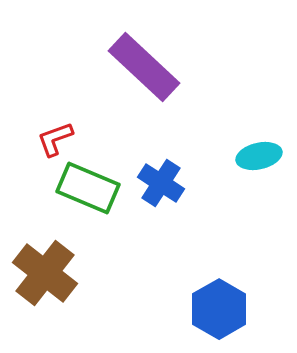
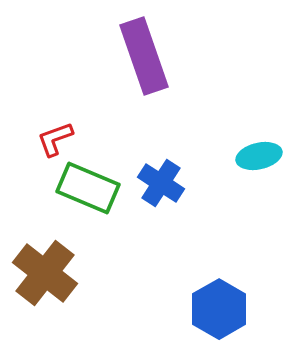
purple rectangle: moved 11 px up; rotated 28 degrees clockwise
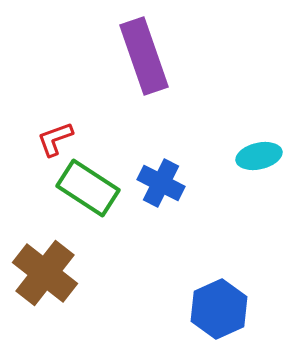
blue cross: rotated 6 degrees counterclockwise
green rectangle: rotated 10 degrees clockwise
blue hexagon: rotated 6 degrees clockwise
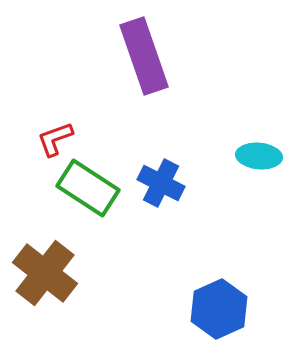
cyan ellipse: rotated 18 degrees clockwise
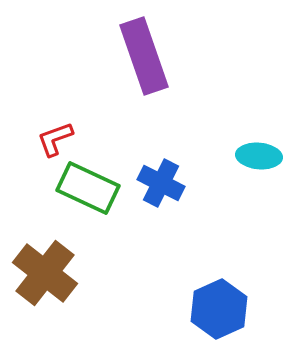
green rectangle: rotated 8 degrees counterclockwise
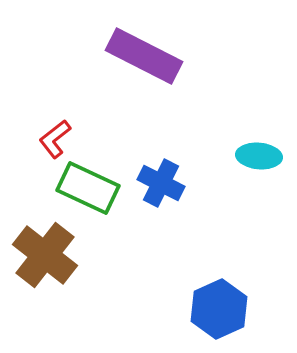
purple rectangle: rotated 44 degrees counterclockwise
red L-shape: rotated 18 degrees counterclockwise
brown cross: moved 18 px up
